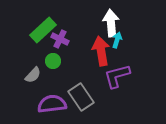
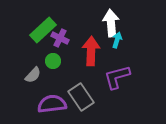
purple cross: moved 1 px up
red arrow: moved 10 px left; rotated 12 degrees clockwise
purple L-shape: moved 1 px down
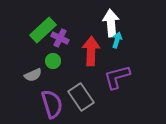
gray semicircle: rotated 24 degrees clockwise
purple semicircle: rotated 80 degrees clockwise
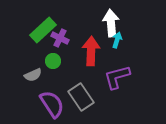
purple semicircle: rotated 16 degrees counterclockwise
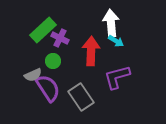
cyan arrow: moved 1 px left, 1 px down; rotated 105 degrees clockwise
purple semicircle: moved 4 px left, 16 px up
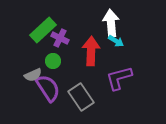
purple L-shape: moved 2 px right, 1 px down
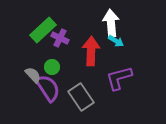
green circle: moved 1 px left, 6 px down
gray semicircle: rotated 108 degrees counterclockwise
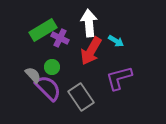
white arrow: moved 22 px left
green rectangle: rotated 12 degrees clockwise
red arrow: rotated 152 degrees counterclockwise
purple semicircle: rotated 12 degrees counterclockwise
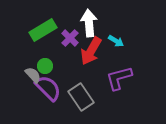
purple cross: moved 10 px right; rotated 18 degrees clockwise
green circle: moved 7 px left, 1 px up
